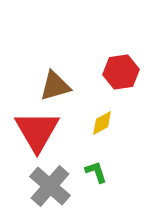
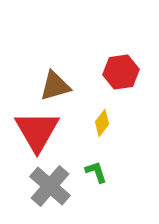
yellow diamond: rotated 24 degrees counterclockwise
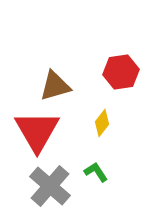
green L-shape: rotated 15 degrees counterclockwise
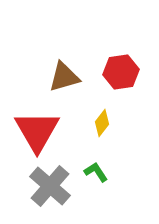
brown triangle: moved 9 px right, 9 px up
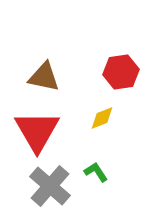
brown triangle: moved 20 px left; rotated 28 degrees clockwise
yellow diamond: moved 5 px up; rotated 32 degrees clockwise
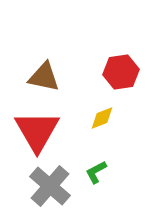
green L-shape: rotated 85 degrees counterclockwise
